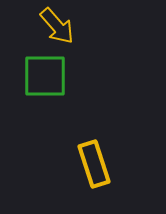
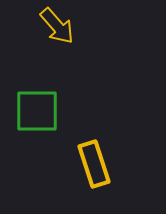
green square: moved 8 px left, 35 px down
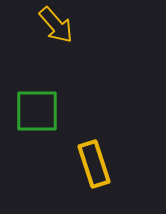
yellow arrow: moved 1 px left, 1 px up
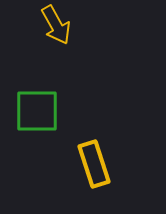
yellow arrow: rotated 12 degrees clockwise
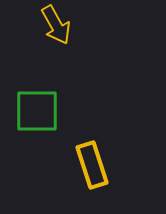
yellow rectangle: moved 2 px left, 1 px down
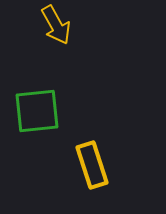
green square: rotated 6 degrees counterclockwise
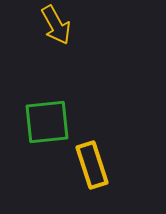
green square: moved 10 px right, 11 px down
